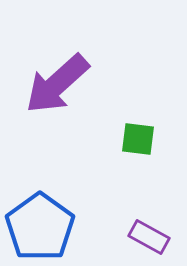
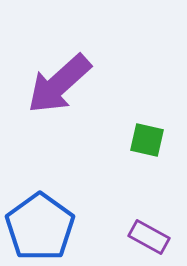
purple arrow: moved 2 px right
green square: moved 9 px right, 1 px down; rotated 6 degrees clockwise
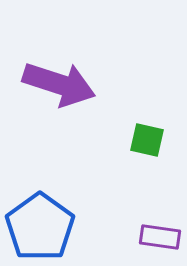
purple arrow: rotated 120 degrees counterclockwise
purple rectangle: moved 11 px right; rotated 21 degrees counterclockwise
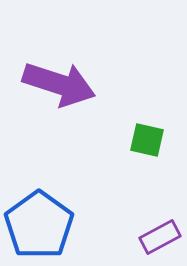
blue pentagon: moved 1 px left, 2 px up
purple rectangle: rotated 36 degrees counterclockwise
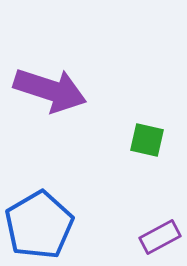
purple arrow: moved 9 px left, 6 px down
blue pentagon: rotated 6 degrees clockwise
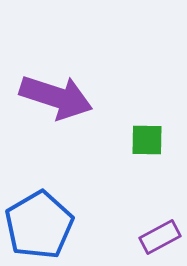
purple arrow: moved 6 px right, 7 px down
green square: rotated 12 degrees counterclockwise
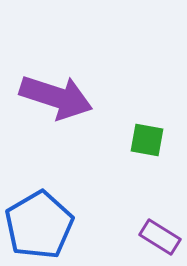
green square: rotated 9 degrees clockwise
purple rectangle: rotated 60 degrees clockwise
